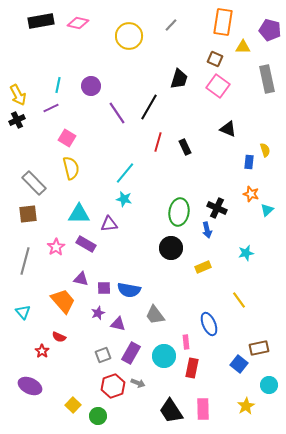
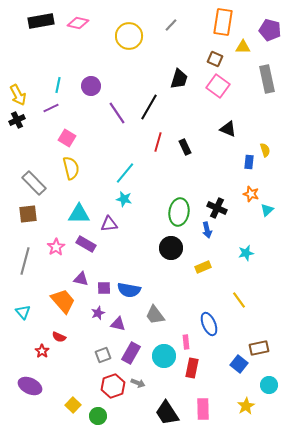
black trapezoid at (171, 411): moved 4 px left, 2 px down
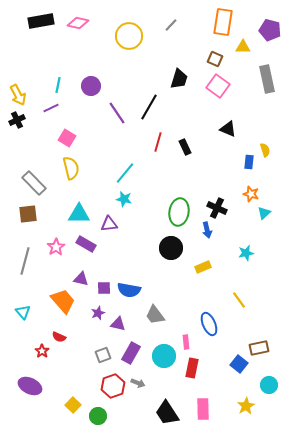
cyan triangle at (267, 210): moved 3 px left, 3 px down
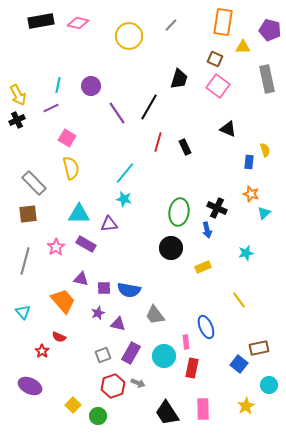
blue ellipse at (209, 324): moved 3 px left, 3 px down
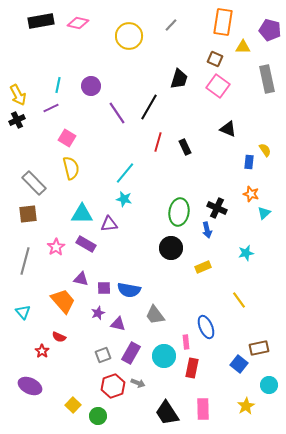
yellow semicircle at (265, 150): rotated 16 degrees counterclockwise
cyan triangle at (79, 214): moved 3 px right
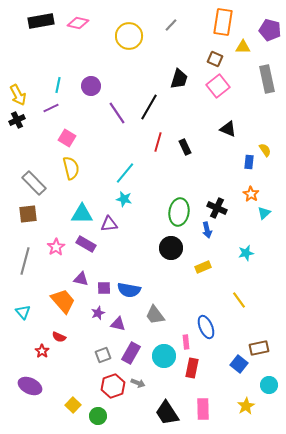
pink square at (218, 86): rotated 15 degrees clockwise
orange star at (251, 194): rotated 14 degrees clockwise
